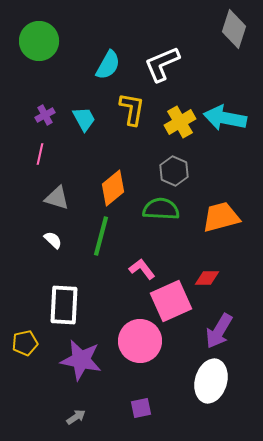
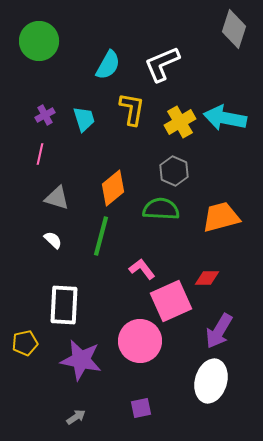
cyan trapezoid: rotated 12 degrees clockwise
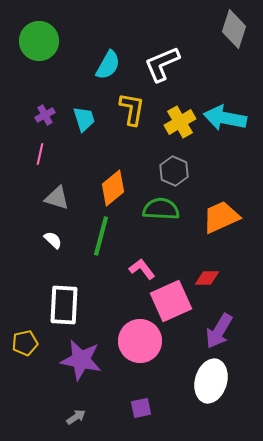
orange trapezoid: rotated 9 degrees counterclockwise
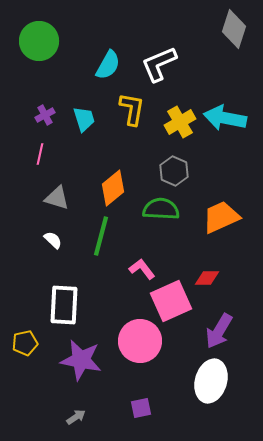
white L-shape: moved 3 px left
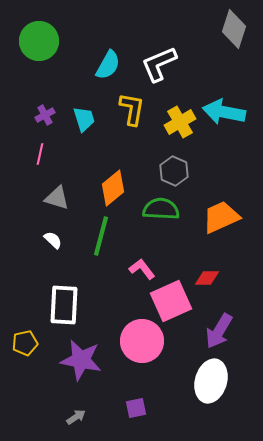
cyan arrow: moved 1 px left, 6 px up
pink circle: moved 2 px right
purple square: moved 5 px left
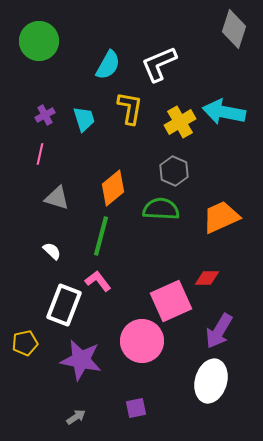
yellow L-shape: moved 2 px left, 1 px up
white semicircle: moved 1 px left, 11 px down
pink L-shape: moved 44 px left, 12 px down
white rectangle: rotated 18 degrees clockwise
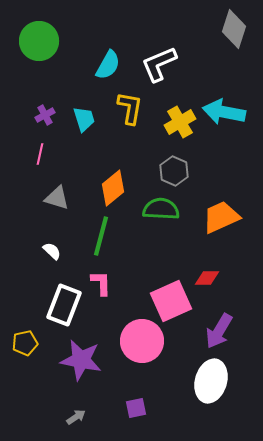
pink L-shape: moved 3 px right, 2 px down; rotated 36 degrees clockwise
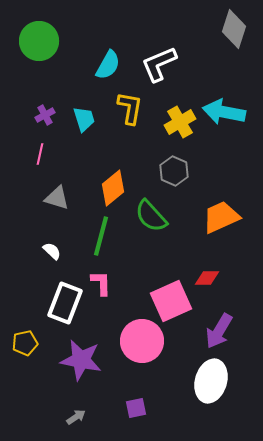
green semicircle: moved 10 px left, 7 px down; rotated 135 degrees counterclockwise
white rectangle: moved 1 px right, 2 px up
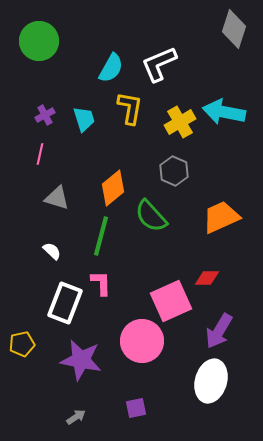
cyan semicircle: moved 3 px right, 3 px down
yellow pentagon: moved 3 px left, 1 px down
